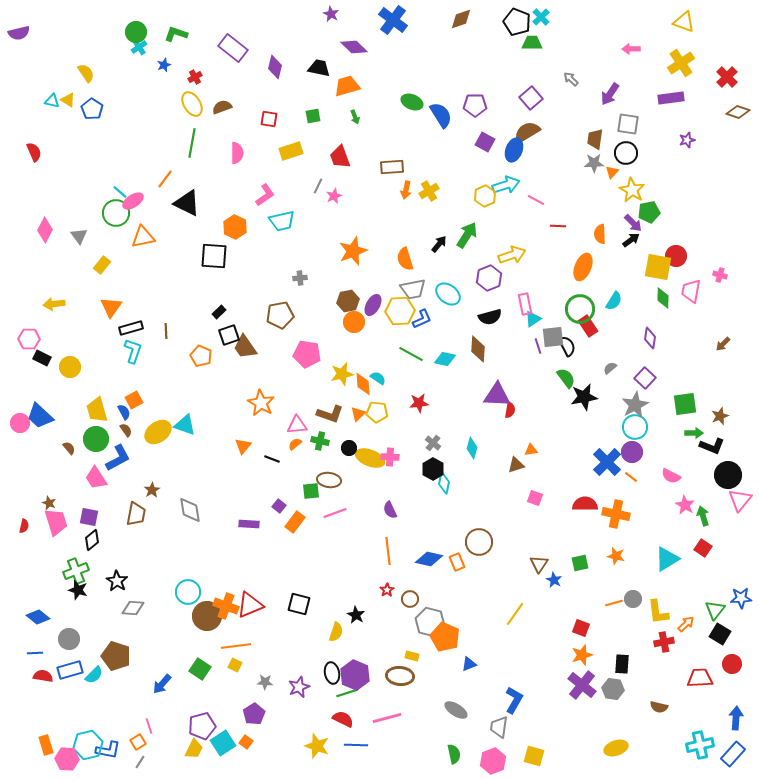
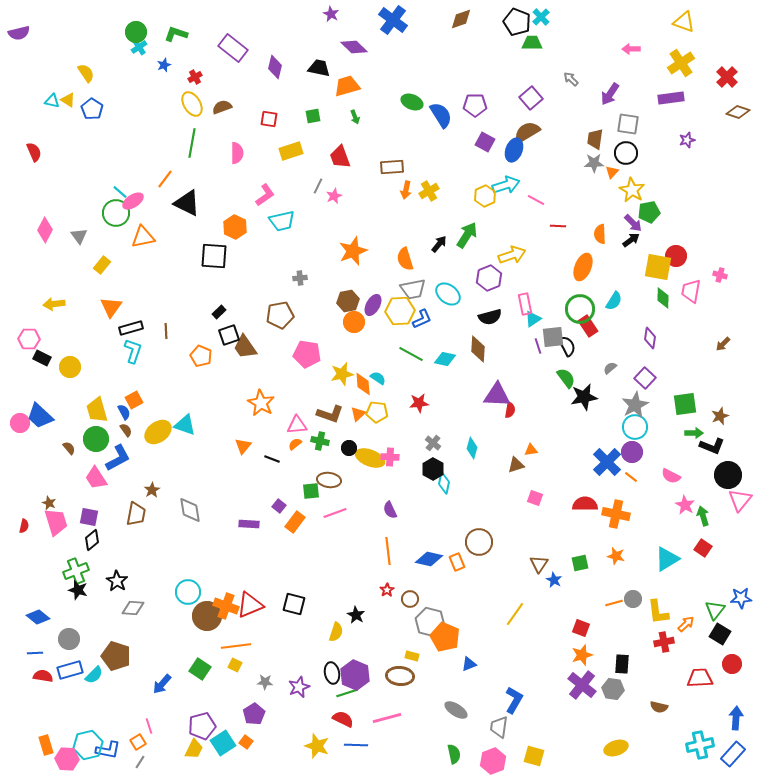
black square at (299, 604): moved 5 px left
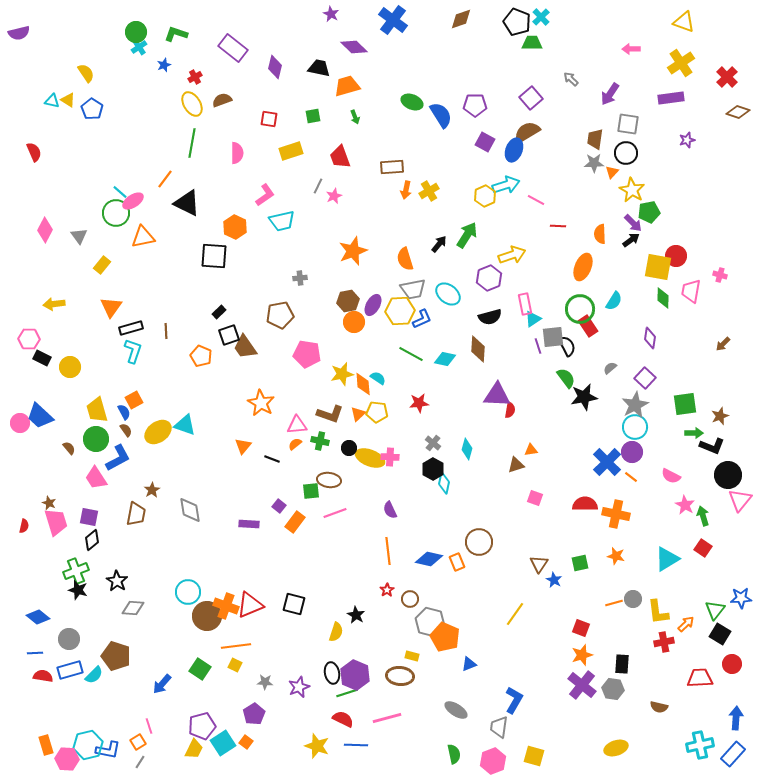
brown semicircle at (222, 107): moved 7 px up
cyan diamond at (472, 448): moved 5 px left, 1 px down
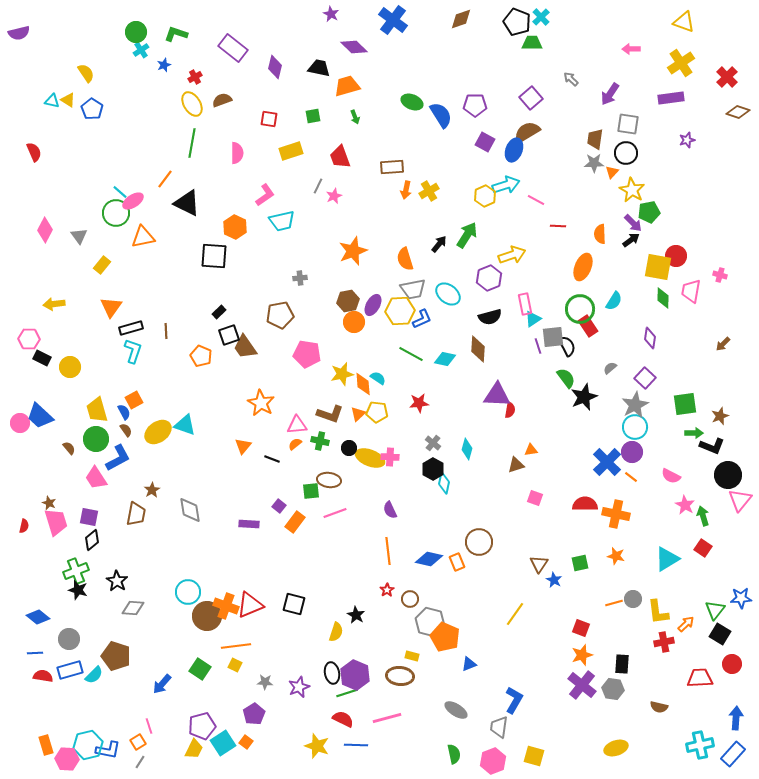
cyan cross at (139, 47): moved 2 px right, 3 px down
black star at (584, 397): rotated 12 degrees counterclockwise
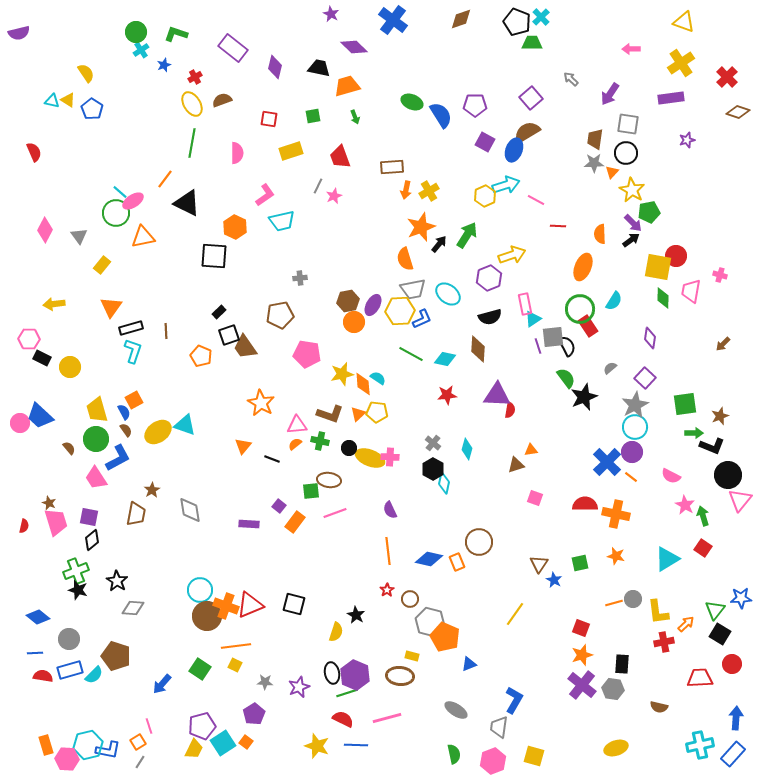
orange star at (353, 251): moved 68 px right, 24 px up
red star at (419, 403): moved 28 px right, 8 px up
cyan circle at (188, 592): moved 12 px right, 2 px up
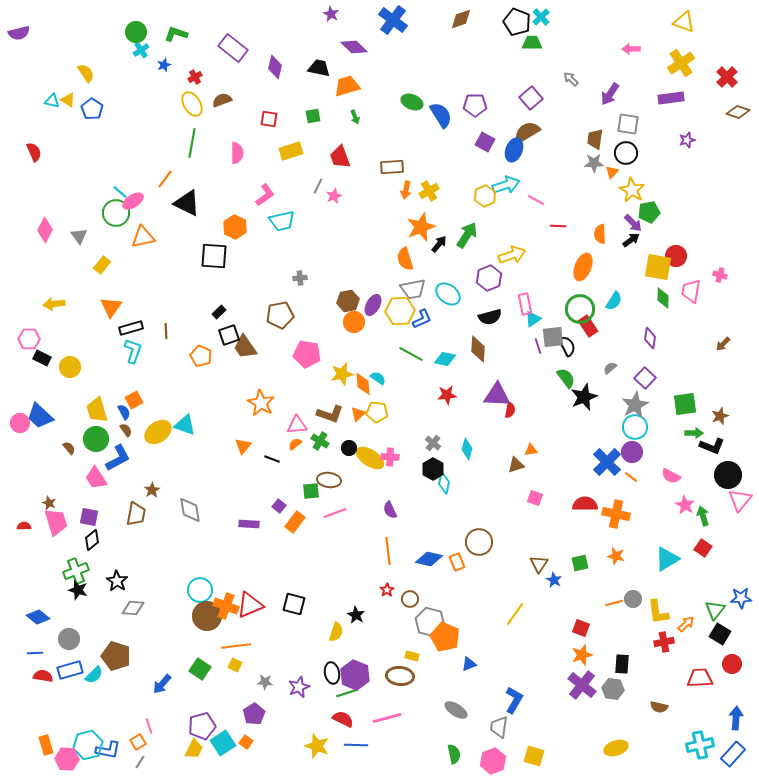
green cross at (320, 441): rotated 18 degrees clockwise
yellow ellipse at (370, 458): rotated 12 degrees clockwise
red semicircle at (24, 526): rotated 104 degrees counterclockwise
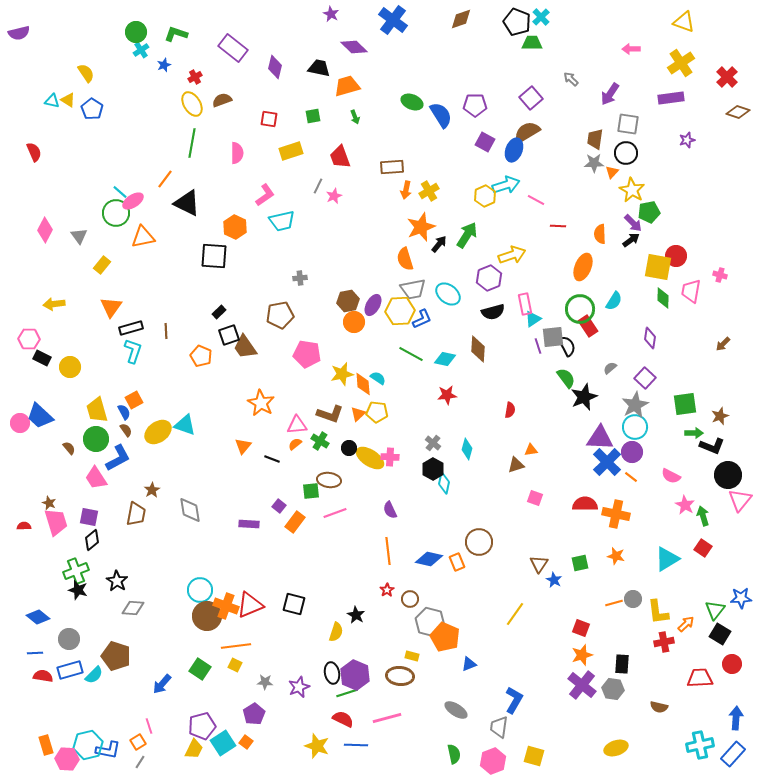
black semicircle at (490, 317): moved 3 px right, 5 px up
purple triangle at (497, 395): moved 103 px right, 43 px down
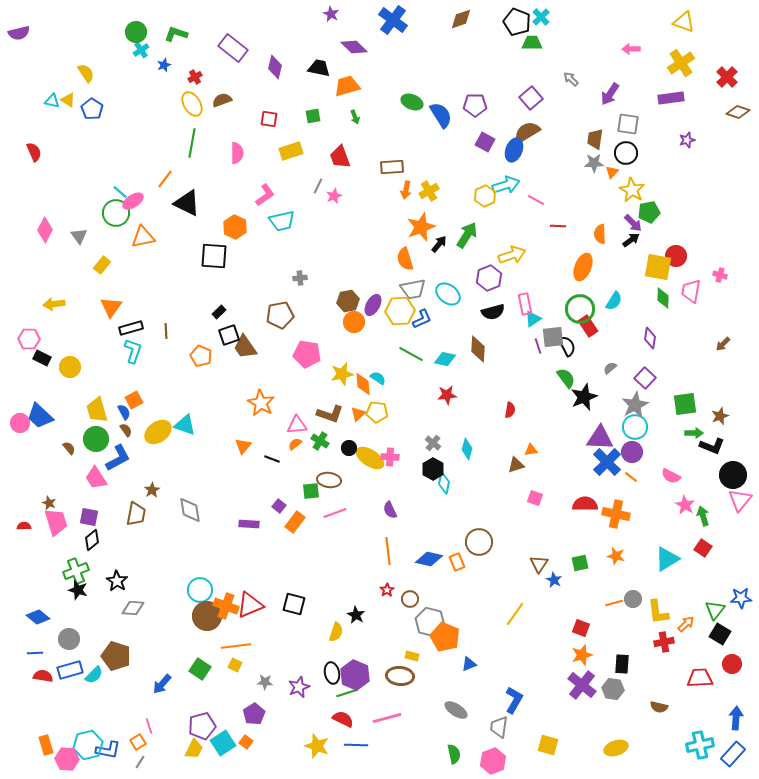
black circle at (728, 475): moved 5 px right
yellow square at (534, 756): moved 14 px right, 11 px up
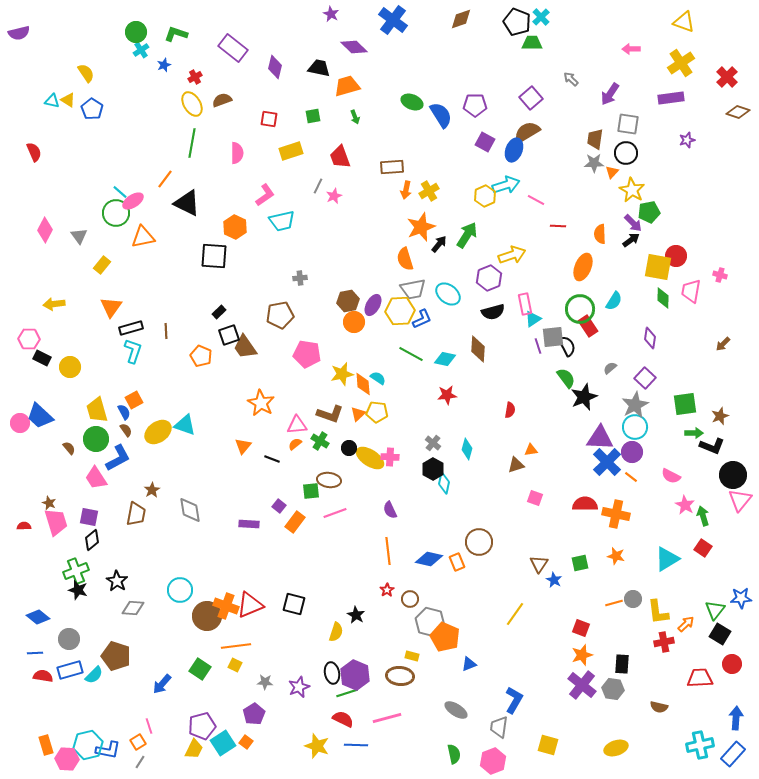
cyan circle at (200, 590): moved 20 px left
